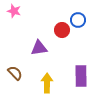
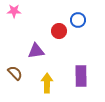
pink star: rotated 16 degrees counterclockwise
red circle: moved 3 px left, 1 px down
purple triangle: moved 3 px left, 3 px down
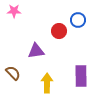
brown semicircle: moved 2 px left
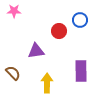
blue circle: moved 2 px right
purple rectangle: moved 5 px up
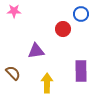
blue circle: moved 1 px right, 6 px up
red circle: moved 4 px right, 2 px up
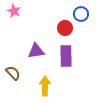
pink star: rotated 24 degrees clockwise
red circle: moved 2 px right, 1 px up
purple rectangle: moved 15 px left, 15 px up
yellow arrow: moved 2 px left, 3 px down
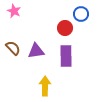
brown semicircle: moved 25 px up
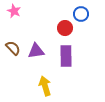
yellow arrow: rotated 18 degrees counterclockwise
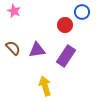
blue circle: moved 1 px right, 2 px up
red circle: moved 3 px up
purple triangle: moved 1 px right, 1 px up
purple rectangle: rotated 35 degrees clockwise
